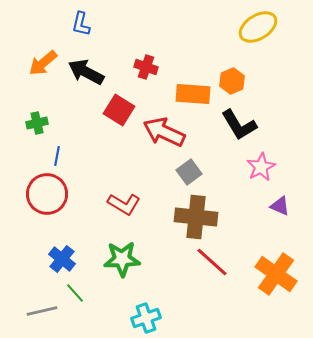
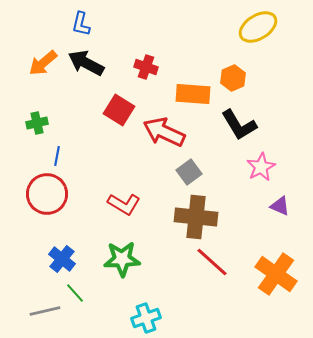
black arrow: moved 9 px up
orange hexagon: moved 1 px right, 3 px up
gray line: moved 3 px right
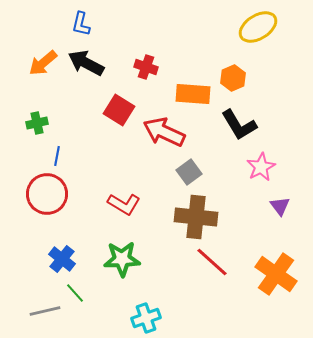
purple triangle: rotated 30 degrees clockwise
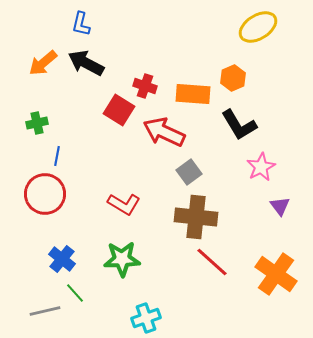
red cross: moved 1 px left, 19 px down
red circle: moved 2 px left
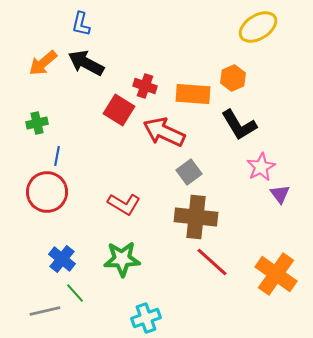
red circle: moved 2 px right, 2 px up
purple triangle: moved 12 px up
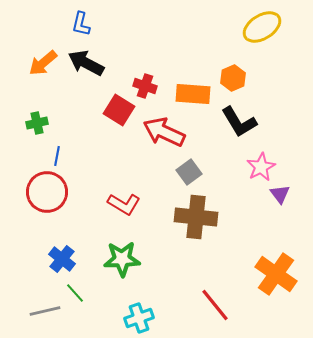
yellow ellipse: moved 4 px right
black L-shape: moved 3 px up
red line: moved 3 px right, 43 px down; rotated 9 degrees clockwise
cyan cross: moved 7 px left
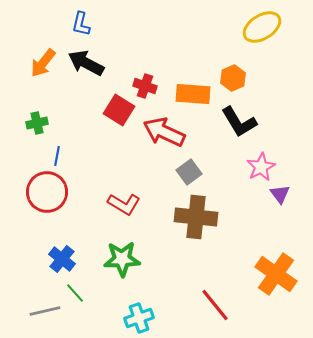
orange arrow: rotated 12 degrees counterclockwise
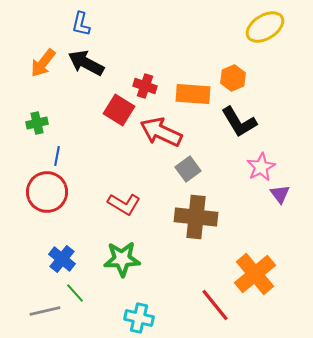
yellow ellipse: moved 3 px right
red arrow: moved 3 px left
gray square: moved 1 px left, 3 px up
orange cross: moved 21 px left; rotated 15 degrees clockwise
cyan cross: rotated 32 degrees clockwise
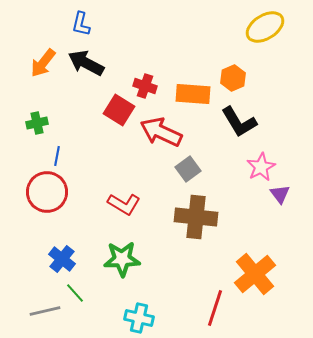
red line: moved 3 px down; rotated 57 degrees clockwise
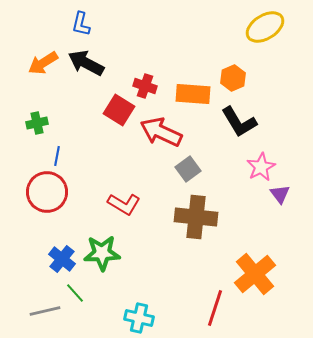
orange arrow: rotated 20 degrees clockwise
green star: moved 20 px left, 6 px up
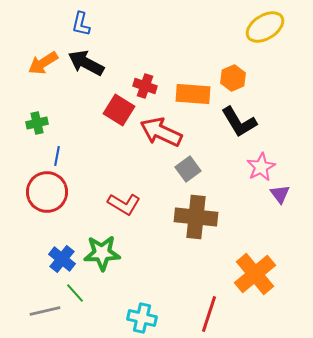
red line: moved 6 px left, 6 px down
cyan cross: moved 3 px right
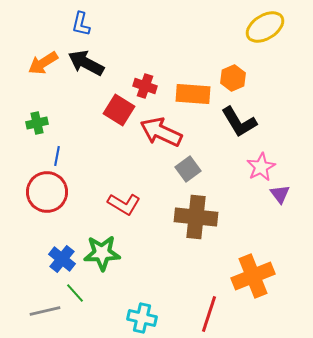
orange cross: moved 2 px left, 2 px down; rotated 18 degrees clockwise
